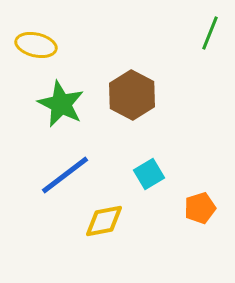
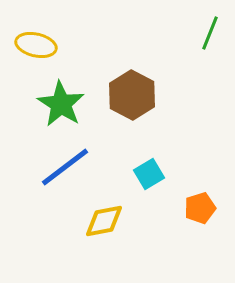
green star: rotated 6 degrees clockwise
blue line: moved 8 px up
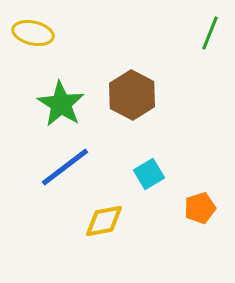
yellow ellipse: moved 3 px left, 12 px up
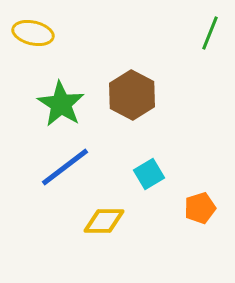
yellow diamond: rotated 12 degrees clockwise
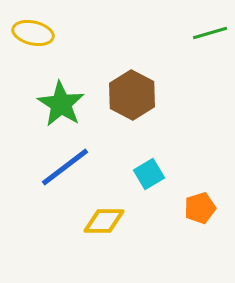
green line: rotated 52 degrees clockwise
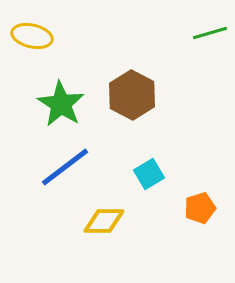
yellow ellipse: moved 1 px left, 3 px down
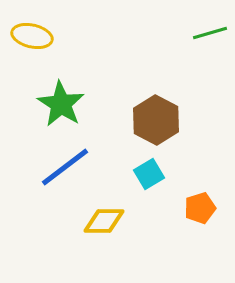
brown hexagon: moved 24 px right, 25 px down
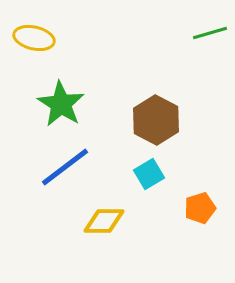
yellow ellipse: moved 2 px right, 2 px down
